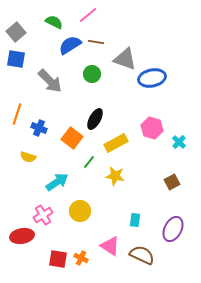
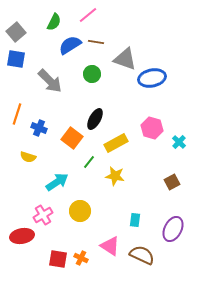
green semicircle: rotated 90 degrees clockwise
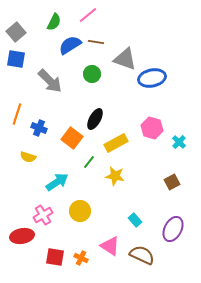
cyan rectangle: rotated 48 degrees counterclockwise
red square: moved 3 px left, 2 px up
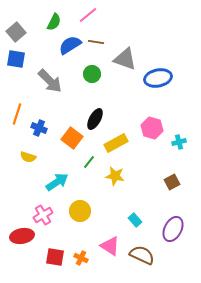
blue ellipse: moved 6 px right
cyan cross: rotated 32 degrees clockwise
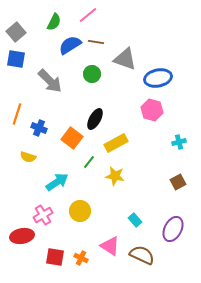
pink hexagon: moved 18 px up
brown square: moved 6 px right
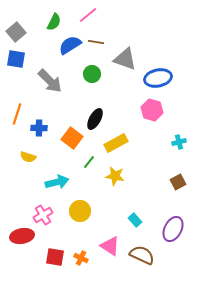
blue cross: rotated 21 degrees counterclockwise
cyan arrow: rotated 20 degrees clockwise
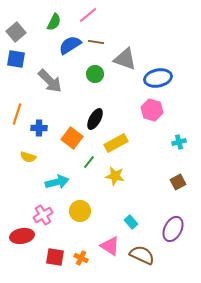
green circle: moved 3 px right
cyan rectangle: moved 4 px left, 2 px down
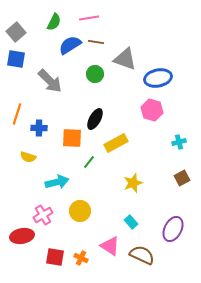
pink line: moved 1 px right, 3 px down; rotated 30 degrees clockwise
orange square: rotated 35 degrees counterclockwise
yellow star: moved 18 px right, 7 px down; rotated 30 degrees counterclockwise
brown square: moved 4 px right, 4 px up
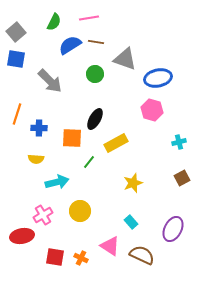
yellow semicircle: moved 8 px right, 2 px down; rotated 14 degrees counterclockwise
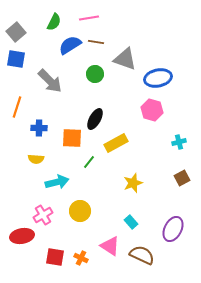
orange line: moved 7 px up
